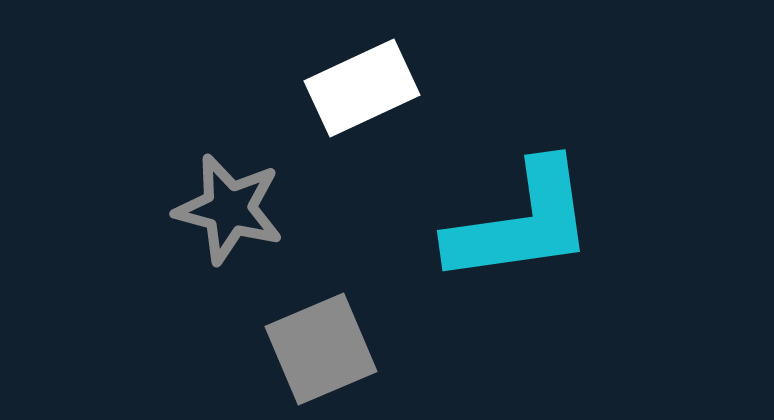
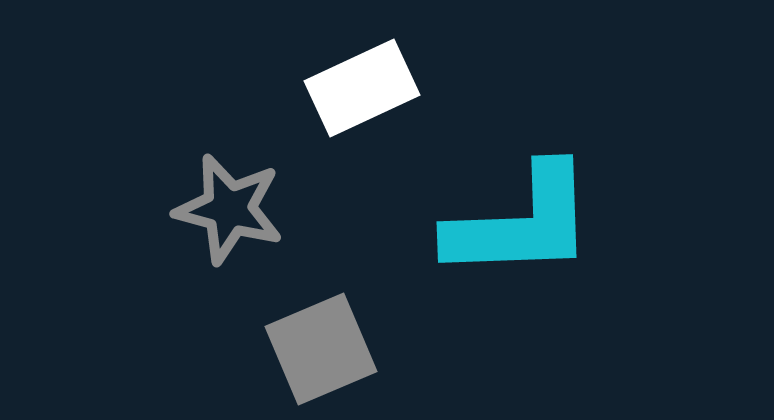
cyan L-shape: rotated 6 degrees clockwise
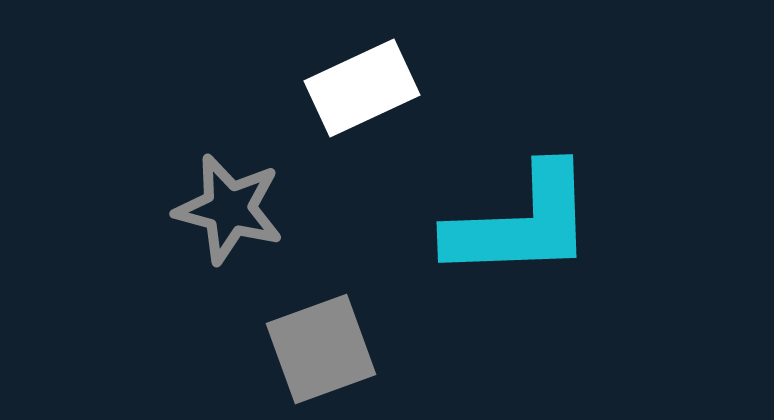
gray square: rotated 3 degrees clockwise
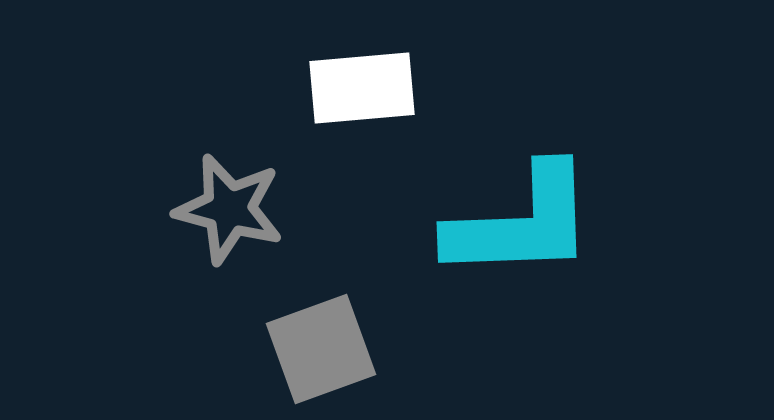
white rectangle: rotated 20 degrees clockwise
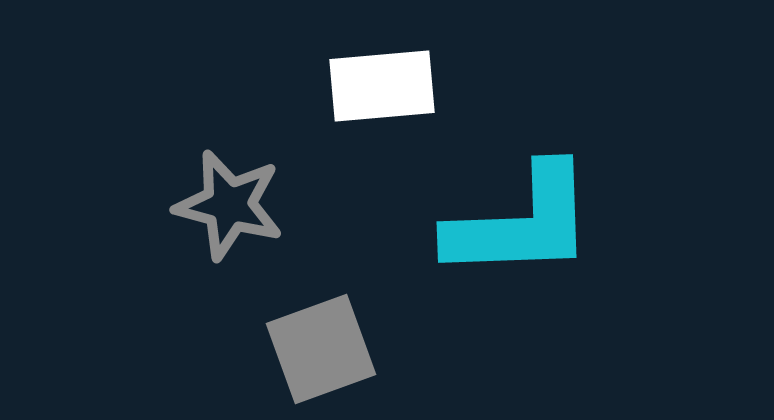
white rectangle: moved 20 px right, 2 px up
gray star: moved 4 px up
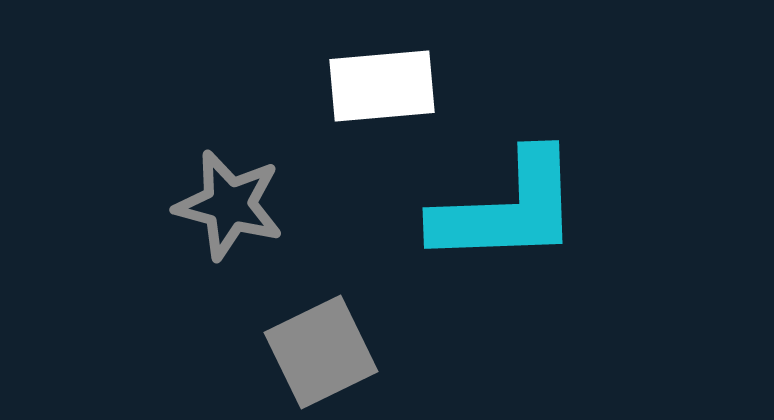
cyan L-shape: moved 14 px left, 14 px up
gray square: moved 3 px down; rotated 6 degrees counterclockwise
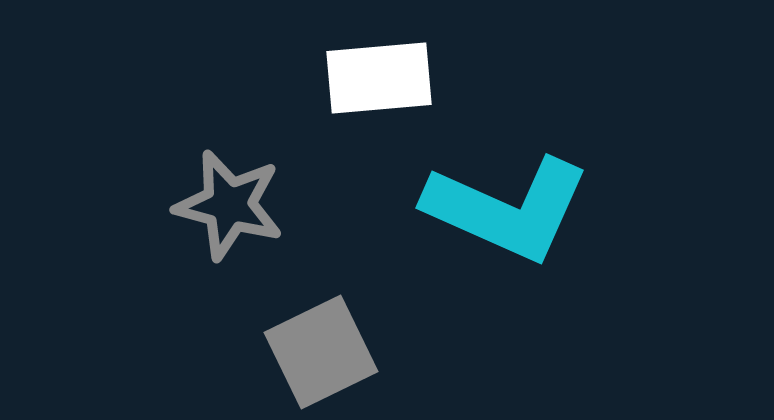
white rectangle: moved 3 px left, 8 px up
cyan L-shape: rotated 26 degrees clockwise
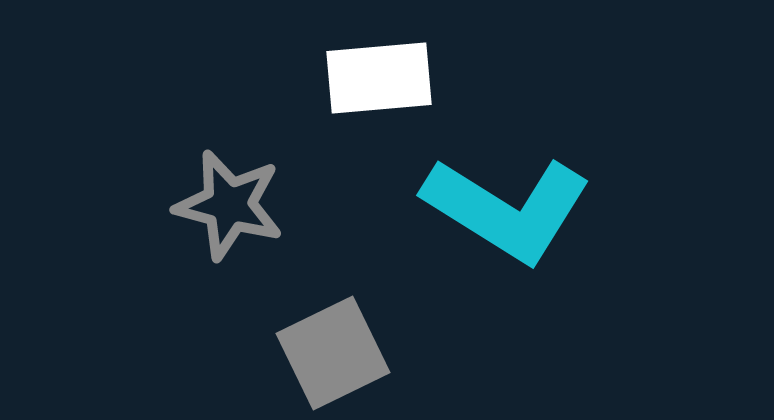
cyan L-shape: rotated 8 degrees clockwise
gray square: moved 12 px right, 1 px down
